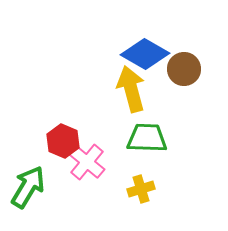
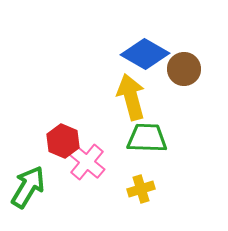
yellow arrow: moved 8 px down
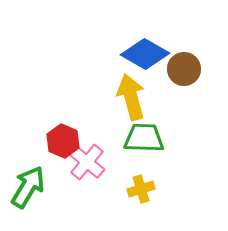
green trapezoid: moved 3 px left
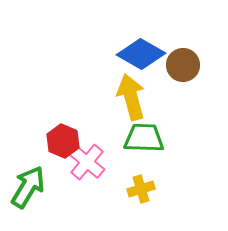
blue diamond: moved 4 px left
brown circle: moved 1 px left, 4 px up
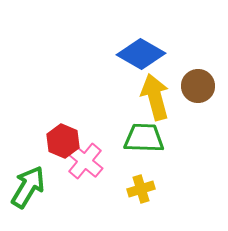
brown circle: moved 15 px right, 21 px down
yellow arrow: moved 24 px right
pink cross: moved 2 px left, 1 px up
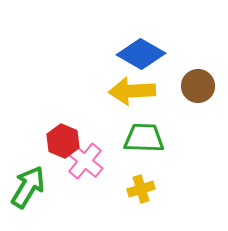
yellow arrow: moved 23 px left, 6 px up; rotated 78 degrees counterclockwise
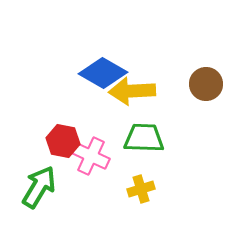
blue diamond: moved 38 px left, 19 px down
brown circle: moved 8 px right, 2 px up
red hexagon: rotated 12 degrees counterclockwise
pink cross: moved 6 px right, 5 px up; rotated 15 degrees counterclockwise
green arrow: moved 11 px right
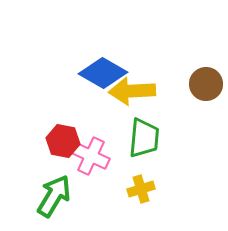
green trapezoid: rotated 93 degrees clockwise
green arrow: moved 15 px right, 9 px down
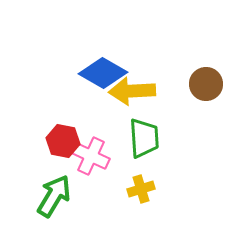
green trapezoid: rotated 9 degrees counterclockwise
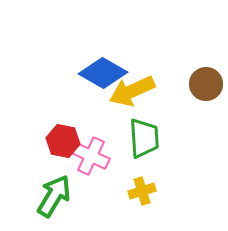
yellow arrow: rotated 21 degrees counterclockwise
yellow cross: moved 1 px right, 2 px down
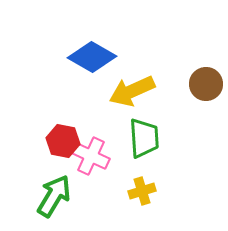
blue diamond: moved 11 px left, 16 px up
